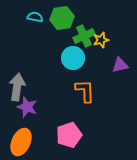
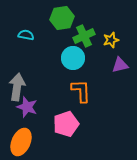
cyan semicircle: moved 9 px left, 18 px down
yellow star: moved 10 px right
orange L-shape: moved 4 px left
pink pentagon: moved 3 px left, 11 px up
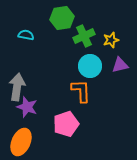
cyan circle: moved 17 px right, 8 px down
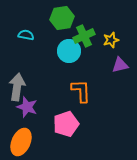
cyan circle: moved 21 px left, 15 px up
